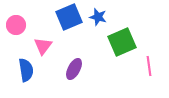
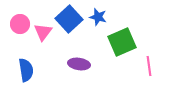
blue square: moved 2 px down; rotated 20 degrees counterclockwise
pink circle: moved 4 px right, 1 px up
pink triangle: moved 14 px up
purple ellipse: moved 5 px right, 5 px up; rotated 70 degrees clockwise
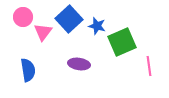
blue star: moved 1 px left, 9 px down
pink circle: moved 3 px right, 7 px up
blue semicircle: moved 2 px right
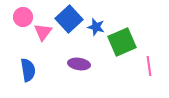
blue star: moved 1 px left, 1 px down
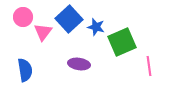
blue semicircle: moved 3 px left
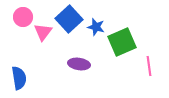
blue semicircle: moved 6 px left, 8 px down
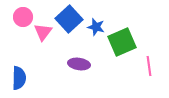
blue semicircle: rotated 10 degrees clockwise
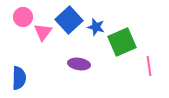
blue square: moved 1 px down
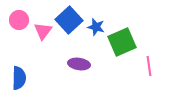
pink circle: moved 4 px left, 3 px down
pink triangle: moved 1 px up
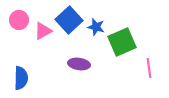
pink triangle: rotated 24 degrees clockwise
pink line: moved 2 px down
blue semicircle: moved 2 px right
